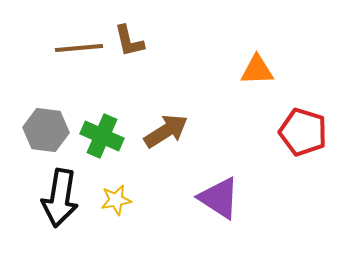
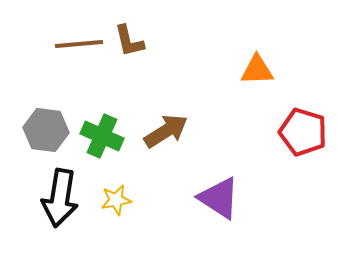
brown line: moved 4 px up
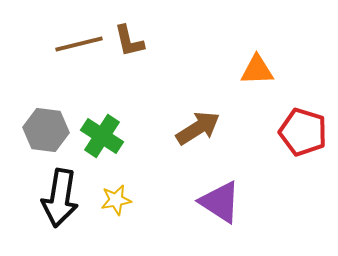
brown line: rotated 9 degrees counterclockwise
brown arrow: moved 32 px right, 3 px up
green cross: rotated 9 degrees clockwise
purple triangle: moved 1 px right, 4 px down
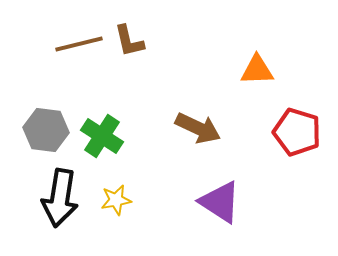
brown arrow: rotated 57 degrees clockwise
red pentagon: moved 6 px left
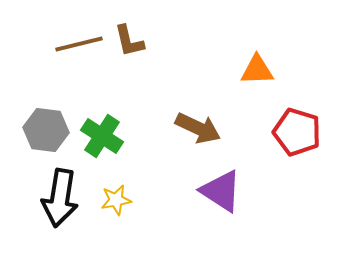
purple triangle: moved 1 px right, 11 px up
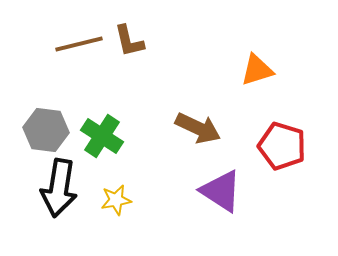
orange triangle: rotated 15 degrees counterclockwise
red pentagon: moved 15 px left, 14 px down
black arrow: moved 1 px left, 10 px up
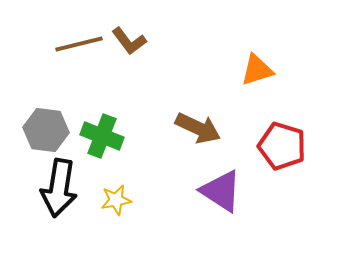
brown L-shape: rotated 24 degrees counterclockwise
green cross: rotated 12 degrees counterclockwise
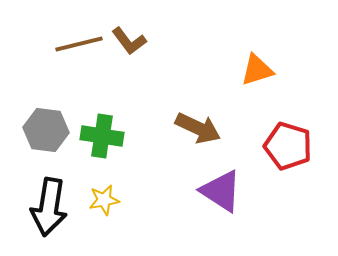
green cross: rotated 12 degrees counterclockwise
red pentagon: moved 6 px right
black arrow: moved 10 px left, 19 px down
yellow star: moved 12 px left
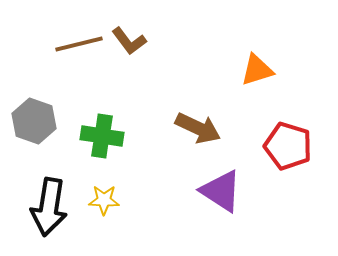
gray hexagon: moved 12 px left, 9 px up; rotated 12 degrees clockwise
yellow star: rotated 12 degrees clockwise
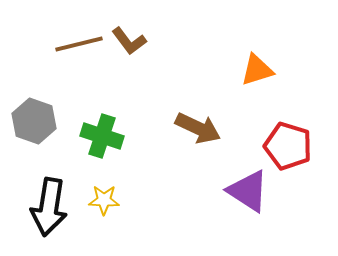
green cross: rotated 9 degrees clockwise
purple triangle: moved 27 px right
